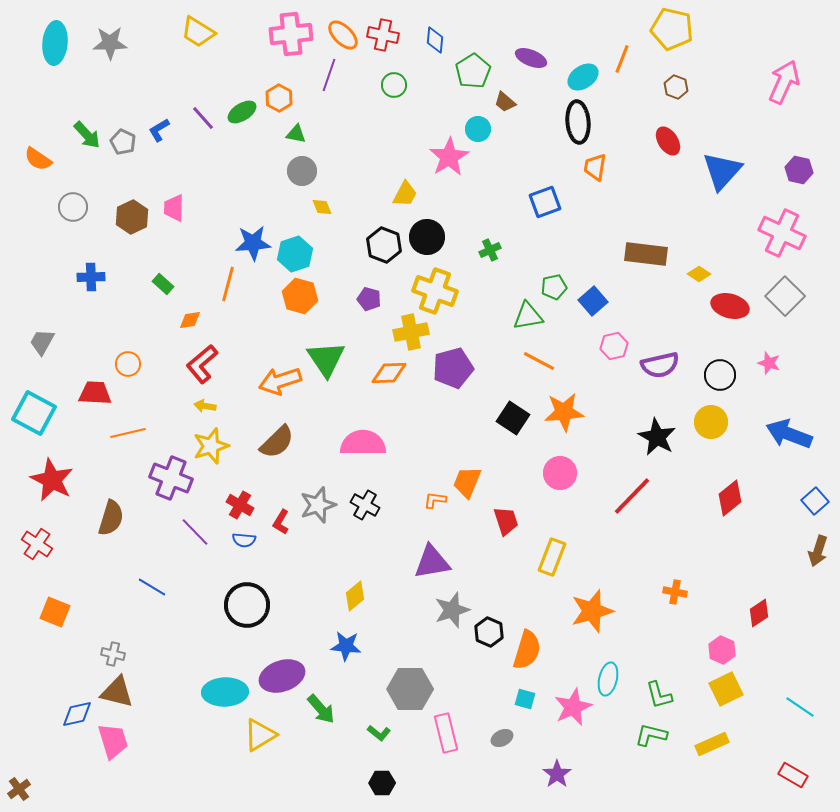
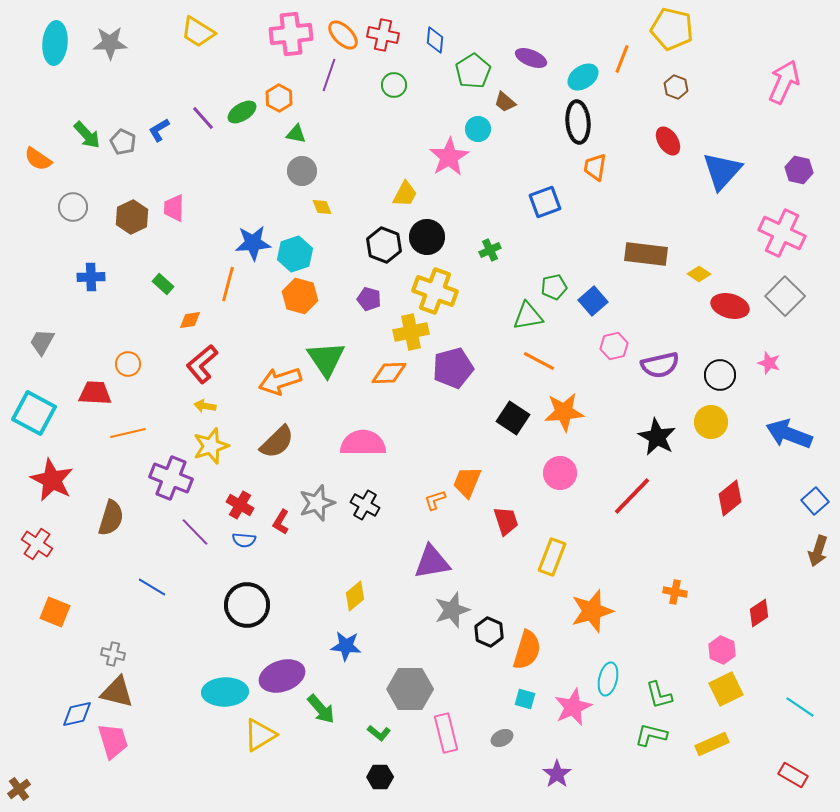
orange L-shape at (435, 500): rotated 25 degrees counterclockwise
gray star at (318, 505): moved 1 px left, 2 px up
black hexagon at (382, 783): moved 2 px left, 6 px up
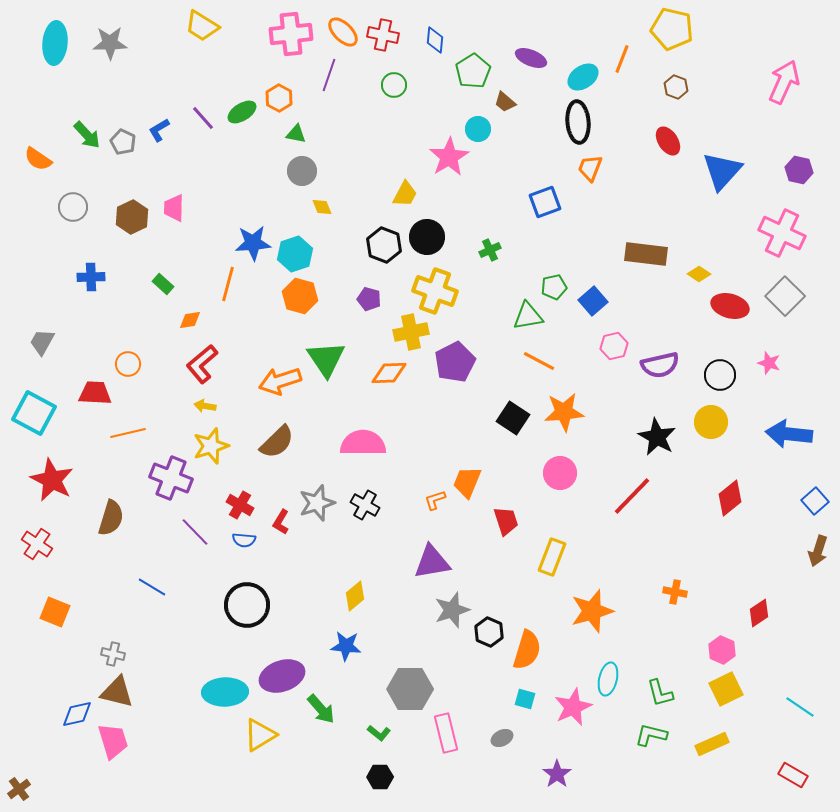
yellow trapezoid at (198, 32): moved 4 px right, 6 px up
orange ellipse at (343, 35): moved 3 px up
orange trapezoid at (595, 167): moved 5 px left, 1 px down; rotated 12 degrees clockwise
purple pentagon at (453, 368): moved 2 px right, 6 px up; rotated 12 degrees counterclockwise
blue arrow at (789, 434): rotated 15 degrees counterclockwise
green L-shape at (659, 695): moved 1 px right, 2 px up
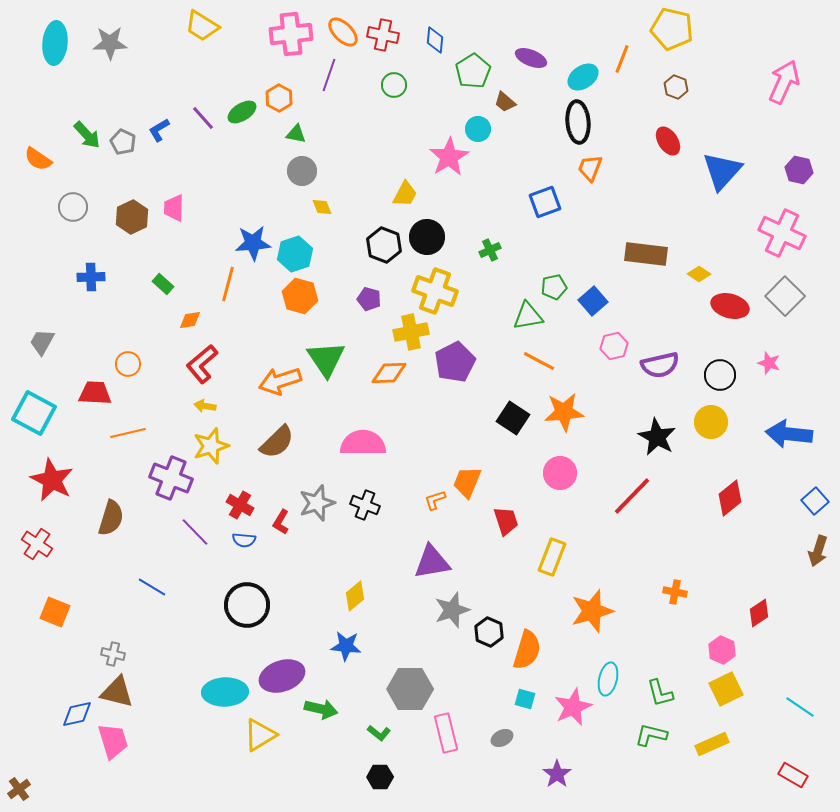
black cross at (365, 505): rotated 8 degrees counterclockwise
green arrow at (321, 709): rotated 36 degrees counterclockwise
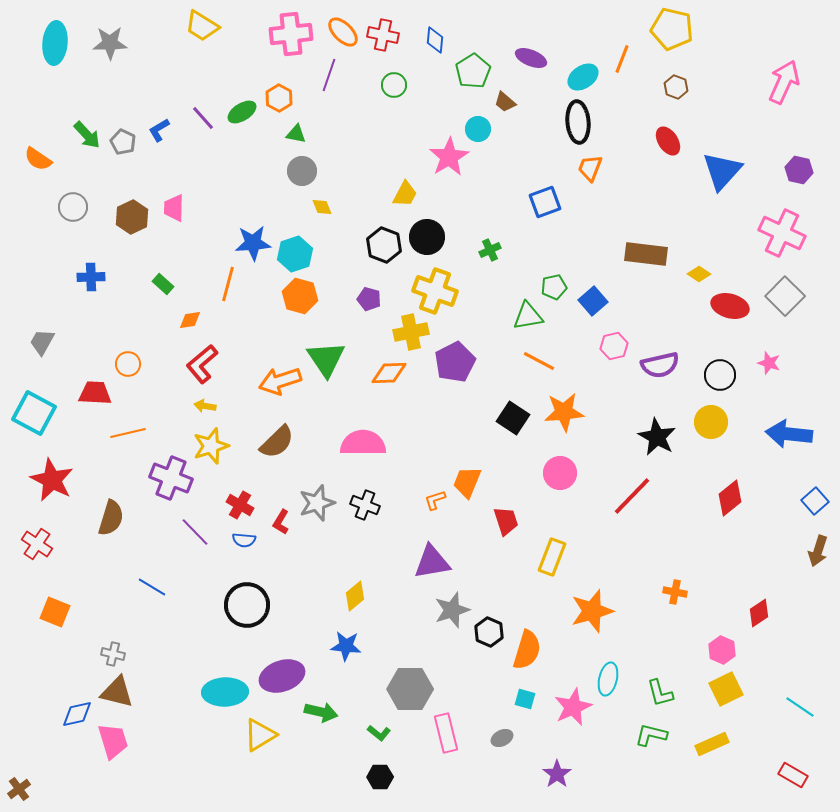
green arrow at (321, 709): moved 3 px down
